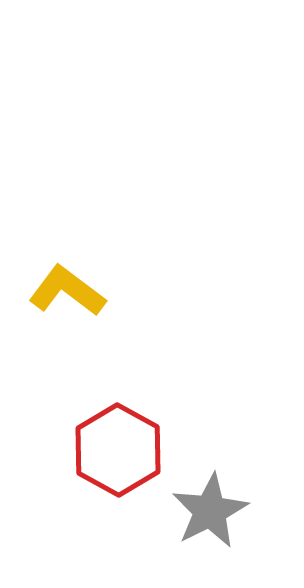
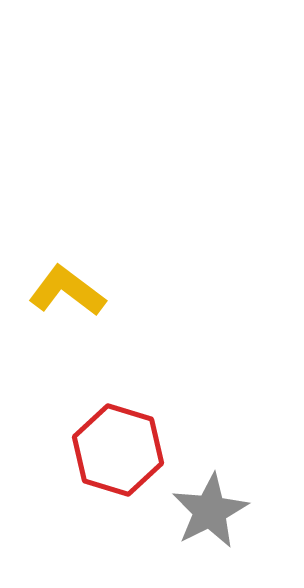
red hexagon: rotated 12 degrees counterclockwise
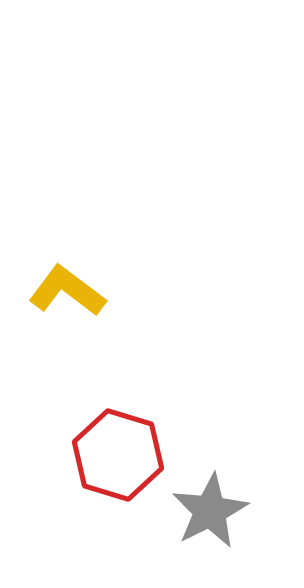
red hexagon: moved 5 px down
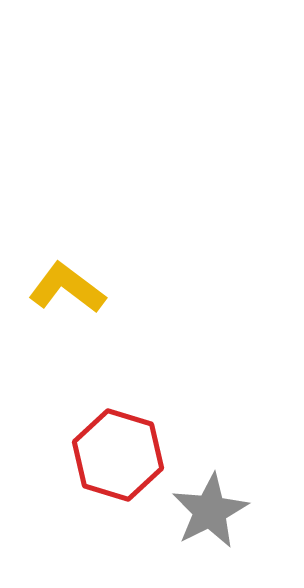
yellow L-shape: moved 3 px up
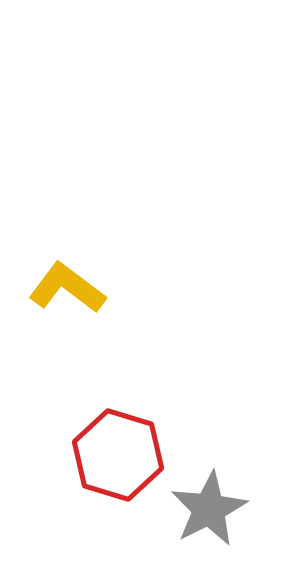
gray star: moved 1 px left, 2 px up
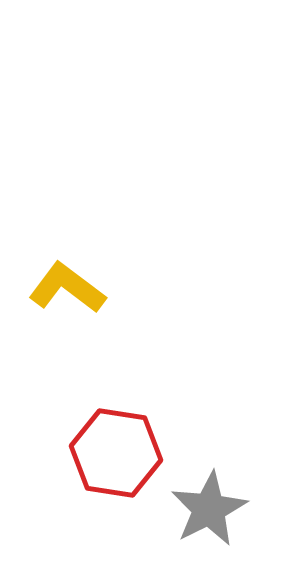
red hexagon: moved 2 px left, 2 px up; rotated 8 degrees counterclockwise
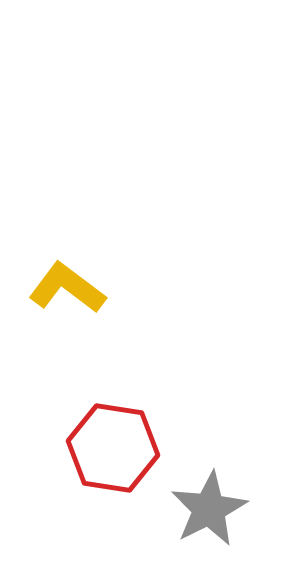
red hexagon: moved 3 px left, 5 px up
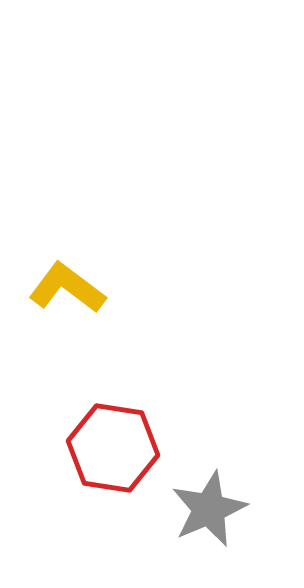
gray star: rotated 4 degrees clockwise
